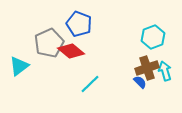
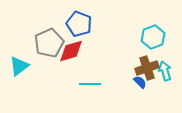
red diamond: rotated 56 degrees counterclockwise
cyan line: rotated 45 degrees clockwise
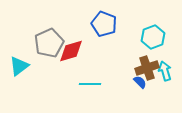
blue pentagon: moved 25 px right
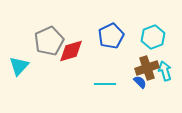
blue pentagon: moved 7 px right, 12 px down; rotated 25 degrees clockwise
gray pentagon: moved 2 px up
cyan triangle: rotated 10 degrees counterclockwise
cyan line: moved 15 px right
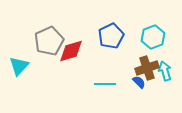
blue semicircle: moved 1 px left
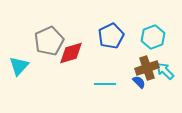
red diamond: moved 2 px down
cyan arrow: rotated 30 degrees counterclockwise
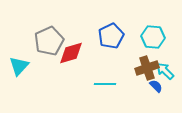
cyan hexagon: rotated 25 degrees clockwise
blue semicircle: moved 17 px right, 4 px down
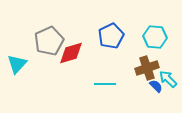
cyan hexagon: moved 2 px right
cyan triangle: moved 2 px left, 2 px up
cyan arrow: moved 3 px right, 8 px down
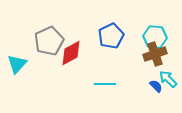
red diamond: rotated 12 degrees counterclockwise
brown cross: moved 8 px right, 14 px up
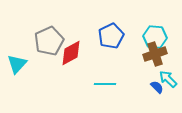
blue semicircle: moved 1 px right, 1 px down
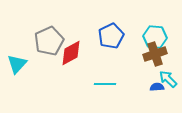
blue semicircle: rotated 48 degrees counterclockwise
